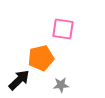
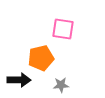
black arrow: rotated 45 degrees clockwise
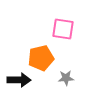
gray star: moved 5 px right, 7 px up
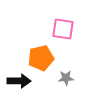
black arrow: moved 1 px down
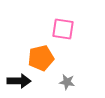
gray star: moved 1 px right, 4 px down; rotated 14 degrees clockwise
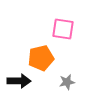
gray star: rotated 21 degrees counterclockwise
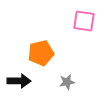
pink square: moved 21 px right, 8 px up
orange pentagon: moved 5 px up
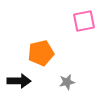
pink square: rotated 20 degrees counterclockwise
